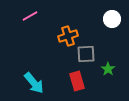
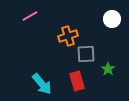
cyan arrow: moved 8 px right, 1 px down
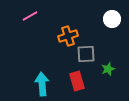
green star: rotated 16 degrees clockwise
cyan arrow: rotated 145 degrees counterclockwise
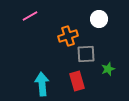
white circle: moved 13 px left
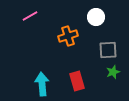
white circle: moved 3 px left, 2 px up
gray square: moved 22 px right, 4 px up
green star: moved 5 px right, 3 px down
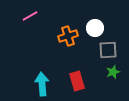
white circle: moved 1 px left, 11 px down
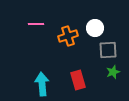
pink line: moved 6 px right, 8 px down; rotated 28 degrees clockwise
red rectangle: moved 1 px right, 1 px up
